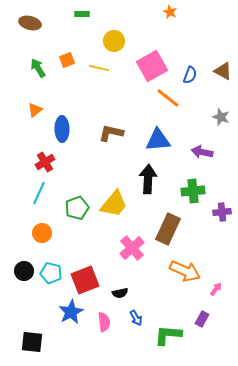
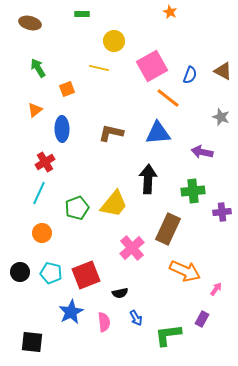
orange square: moved 29 px down
blue triangle: moved 7 px up
black circle: moved 4 px left, 1 px down
red square: moved 1 px right, 5 px up
green L-shape: rotated 12 degrees counterclockwise
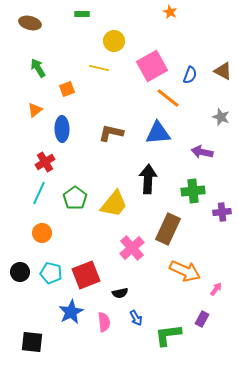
green pentagon: moved 2 px left, 10 px up; rotated 15 degrees counterclockwise
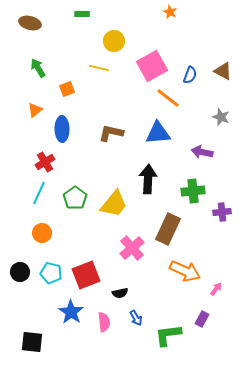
blue star: rotated 10 degrees counterclockwise
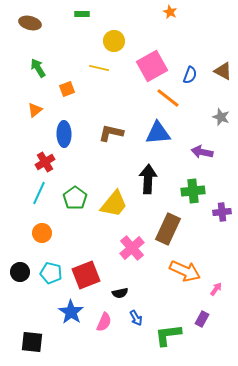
blue ellipse: moved 2 px right, 5 px down
pink semicircle: rotated 30 degrees clockwise
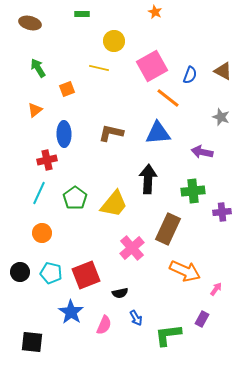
orange star: moved 15 px left
red cross: moved 2 px right, 2 px up; rotated 18 degrees clockwise
pink semicircle: moved 3 px down
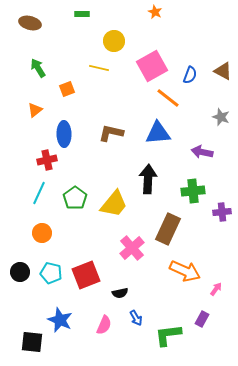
blue star: moved 11 px left, 8 px down; rotated 10 degrees counterclockwise
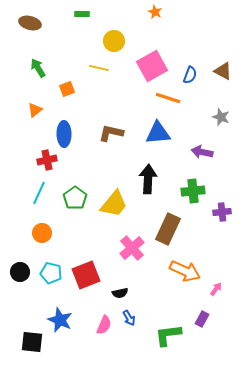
orange line: rotated 20 degrees counterclockwise
blue arrow: moved 7 px left
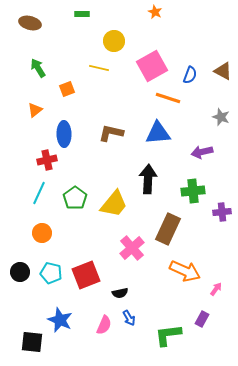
purple arrow: rotated 25 degrees counterclockwise
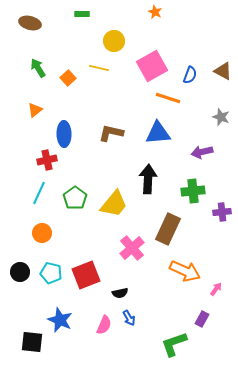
orange square: moved 1 px right, 11 px up; rotated 21 degrees counterclockwise
green L-shape: moved 6 px right, 9 px down; rotated 12 degrees counterclockwise
